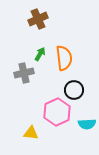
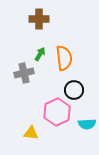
brown cross: moved 1 px right; rotated 24 degrees clockwise
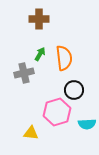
pink hexagon: rotated 8 degrees clockwise
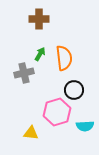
cyan semicircle: moved 2 px left, 2 px down
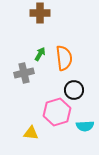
brown cross: moved 1 px right, 6 px up
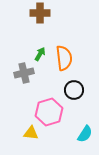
pink hexagon: moved 8 px left
cyan semicircle: moved 8 px down; rotated 54 degrees counterclockwise
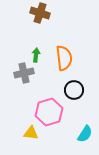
brown cross: rotated 18 degrees clockwise
green arrow: moved 4 px left, 1 px down; rotated 24 degrees counterclockwise
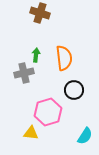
pink hexagon: moved 1 px left
cyan semicircle: moved 2 px down
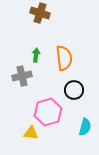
gray cross: moved 2 px left, 3 px down
cyan semicircle: moved 9 px up; rotated 18 degrees counterclockwise
